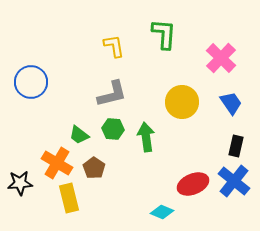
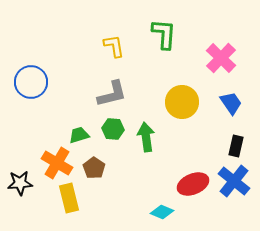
green trapezoid: rotated 125 degrees clockwise
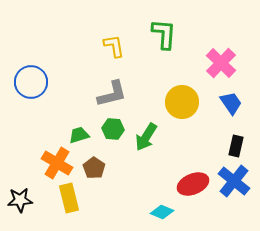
pink cross: moved 5 px down
green arrow: rotated 140 degrees counterclockwise
black star: moved 17 px down
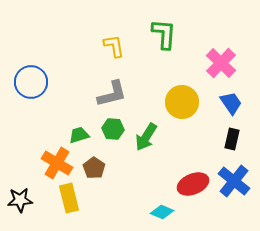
black rectangle: moved 4 px left, 7 px up
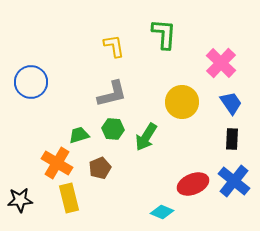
black rectangle: rotated 10 degrees counterclockwise
brown pentagon: moved 6 px right; rotated 15 degrees clockwise
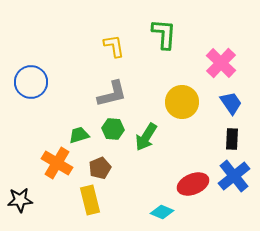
blue cross: moved 5 px up; rotated 12 degrees clockwise
yellow rectangle: moved 21 px right, 2 px down
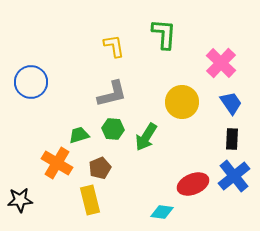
cyan diamond: rotated 15 degrees counterclockwise
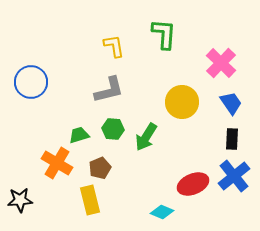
gray L-shape: moved 3 px left, 4 px up
cyan diamond: rotated 15 degrees clockwise
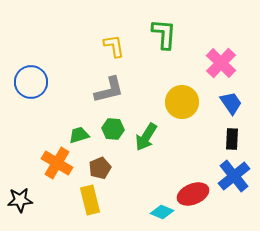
red ellipse: moved 10 px down
